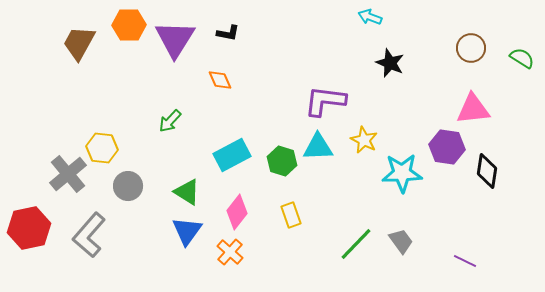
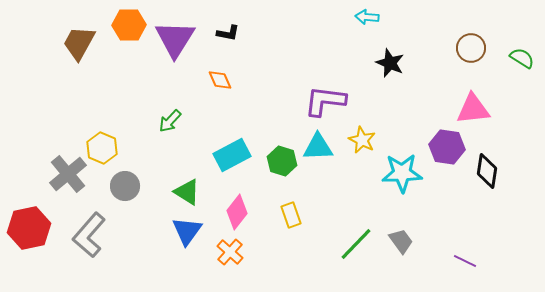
cyan arrow: moved 3 px left; rotated 15 degrees counterclockwise
yellow star: moved 2 px left
yellow hexagon: rotated 16 degrees clockwise
gray circle: moved 3 px left
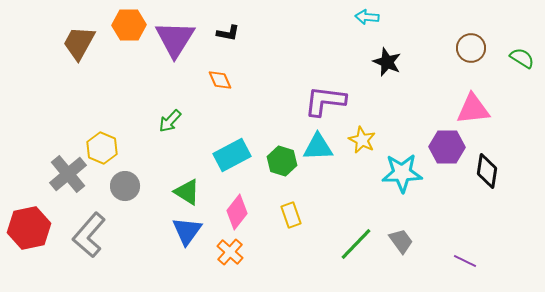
black star: moved 3 px left, 1 px up
purple hexagon: rotated 8 degrees counterclockwise
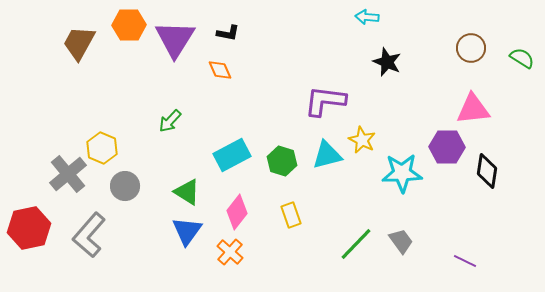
orange diamond: moved 10 px up
cyan triangle: moved 9 px right, 8 px down; rotated 12 degrees counterclockwise
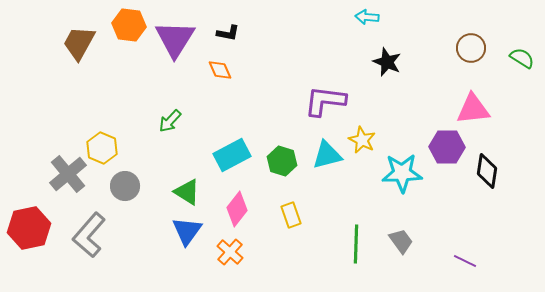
orange hexagon: rotated 8 degrees clockwise
pink diamond: moved 3 px up
green line: rotated 42 degrees counterclockwise
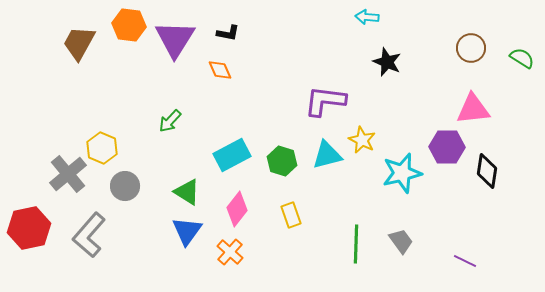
cyan star: rotated 12 degrees counterclockwise
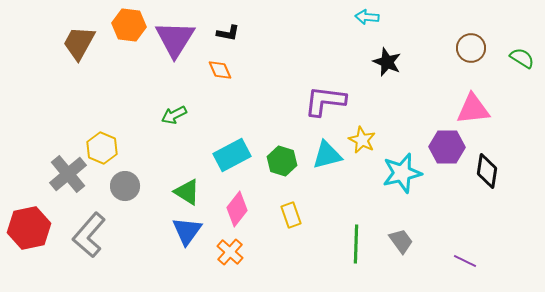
green arrow: moved 4 px right, 6 px up; rotated 20 degrees clockwise
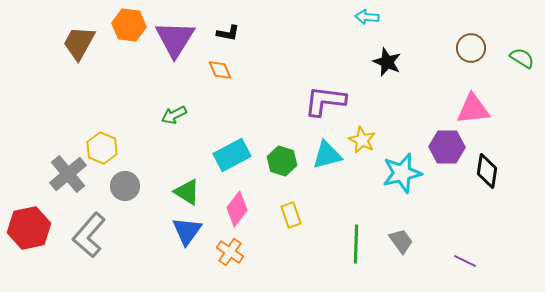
orange cross: rotated 8 degrees counterclockwise
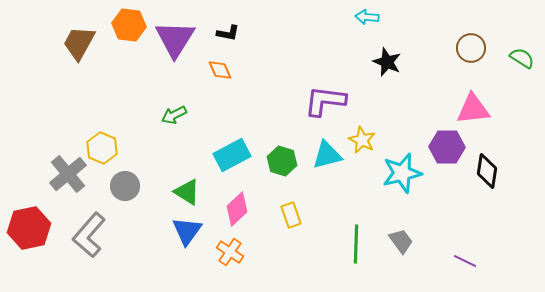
pink diamond: rotated 8 degrees clockwise
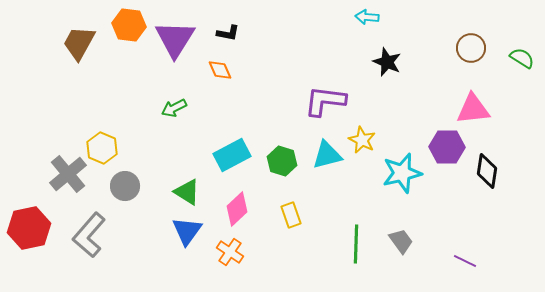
green arrow: moved 7 px up
